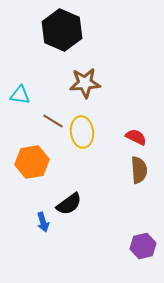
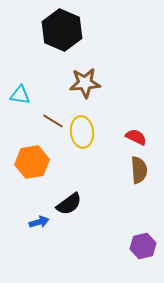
blue arrow: moved 4 px left; rotated 90 degrees counterclockwise
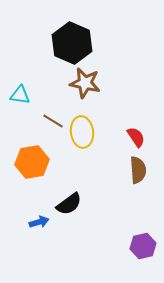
black hexagon: moved 10 px right, 13 px down
brown star: rotated 16 degrees clockwise
red semicircle: rotated 30 degrees clockwise
brown semicircle: moved 1 px left
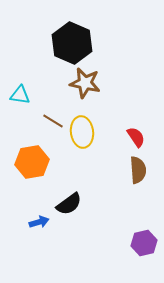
purple hexagon: moved 1 px right, 3 px up
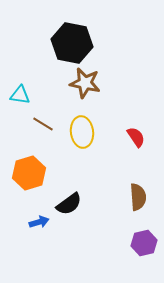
black hexagon: rotated 12 degrees counterclockwise
brown line: moved 10 px left, 3 px down
orange hexagon: moved 3 px left, 11 px down; rotated 8 degrees counterclockwise
brown semicircle: moved 27 px down
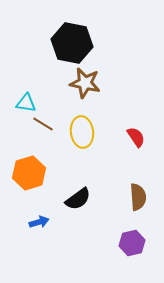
cyan triangle: moved 6 px right, 8 px down
black semicircle: moved 9 px right, 5 px up
purple hexagon: moved 12 px left
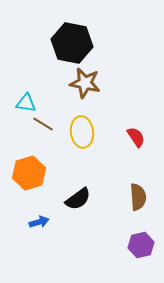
purple hexagon: moved 9 px right, 2 px down
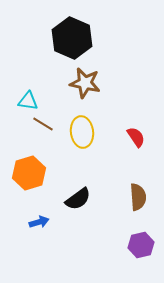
black hexagon: moved 5 px up; rotated 12 degrees clockwise
cyan triangle: moved 2 px right, 2 px up
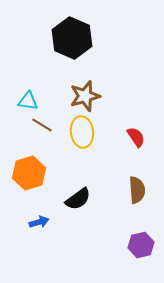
brown star: moved 13 px down; rotated 28 degrees counterclockwise
brown line: moved 1 px left, 1 px down
brown semicircle: moved 1 px left, 7 px up
